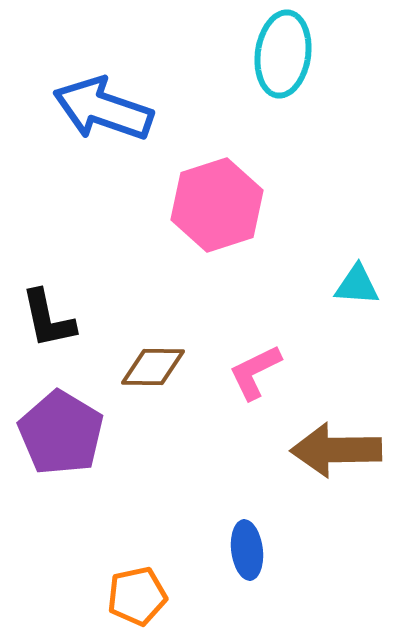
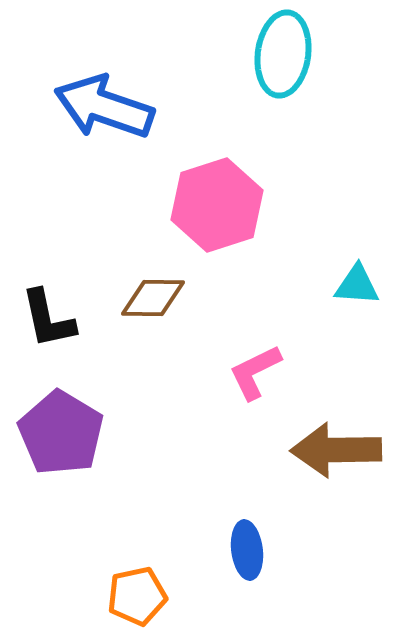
blue arrow: moved 1 px right, 2 px up
brown diamond: moved 69 px up
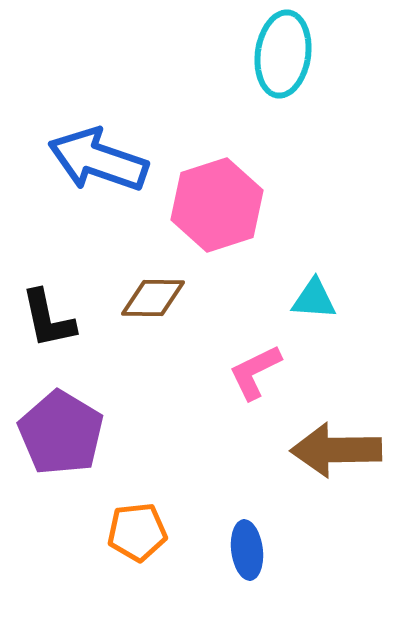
blue arrow: moved 6 px left, 53 px down
cyan triangle: moved 43 px left, 14 px down
orange pentagon: moved 64 px up; rotated 6 degrees clockwise
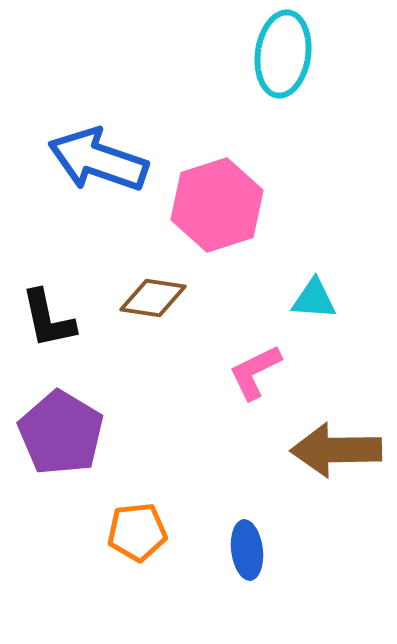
brown diamond: rotated 8 degrees clockwise
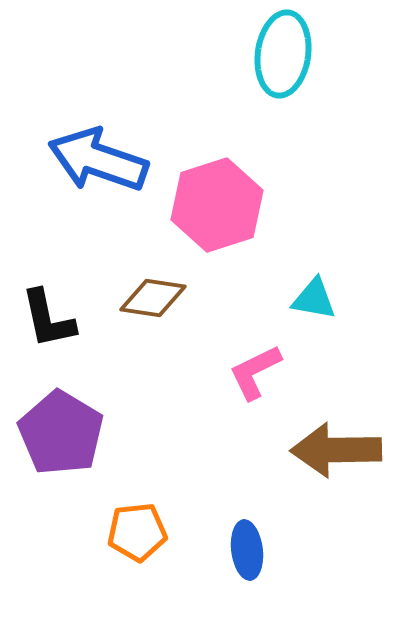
cyan triangle: rotated 6 degrees clockwise
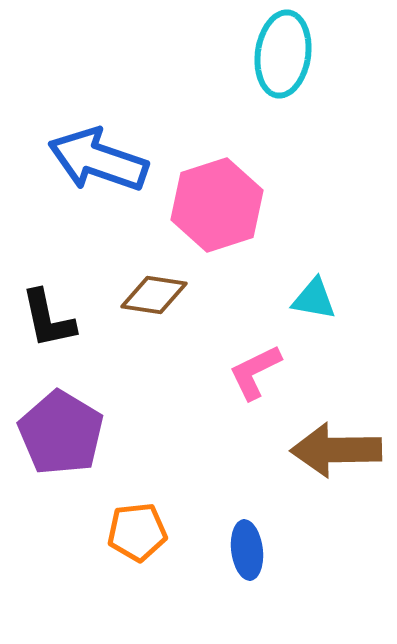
brown diamond: moved 1 px right, 3 px up
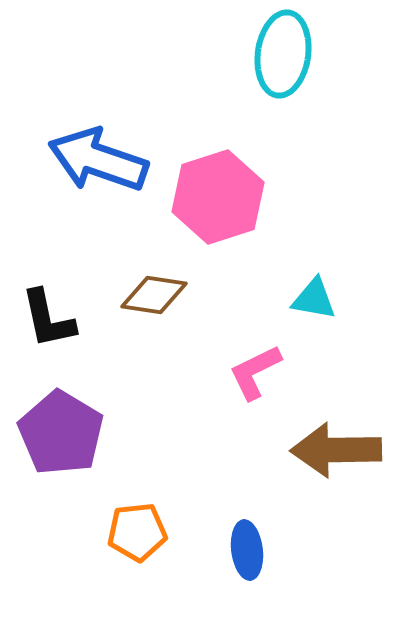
pink hexagon: moved 1 px right, 8 px up
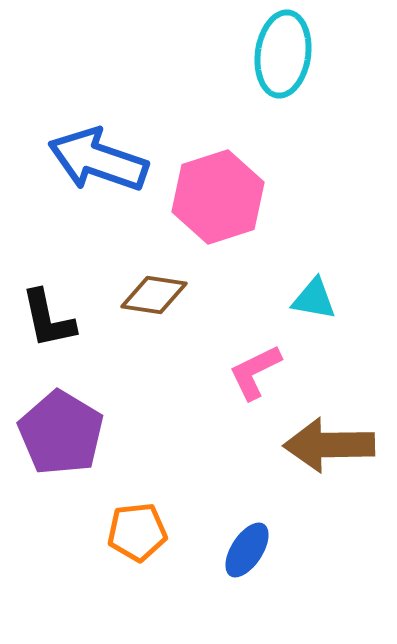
brown arrow: moved 7 px left, 5 px up
blue ellipse: rotated 40 degrees clockwise
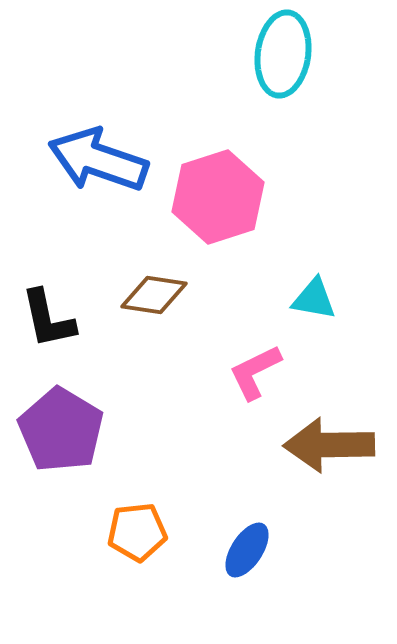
purple pentagon: moved 3 px up
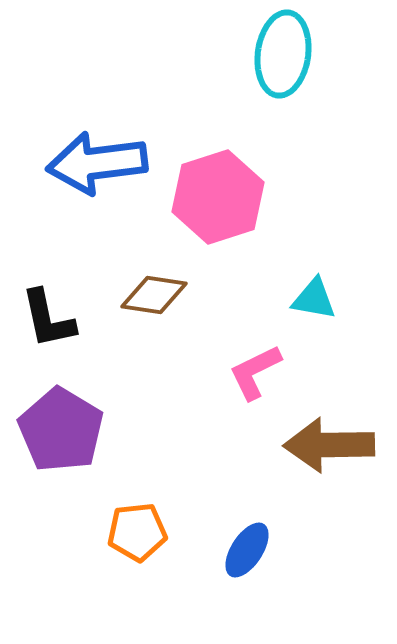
blue arrow: moved 1 px left, 3 px down; rotated 26 degrees counterclockwise
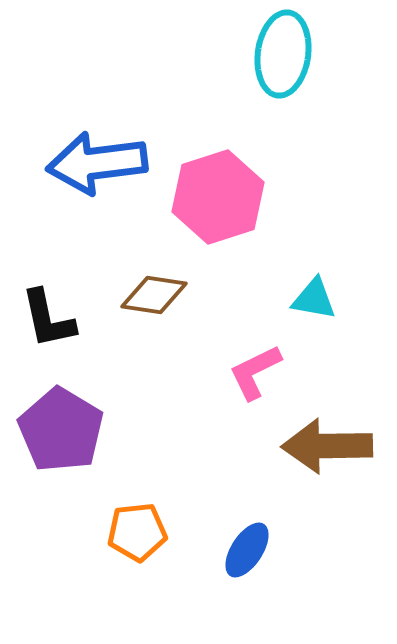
brown arrow: moved 2 px left, 1 px down
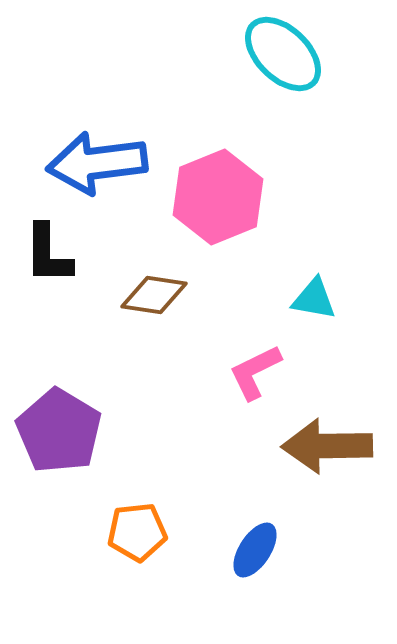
cyan ellipse: rotated 54 degrees counterclockwise
pink hexagon: rotated 4 degrees counterclockwise
black L-shape: moved 65 px up; rotated 12 degrees clockwise
purple pentagon: moved 2 px left, 1 px down
blue ellipse: moved 8 px right
